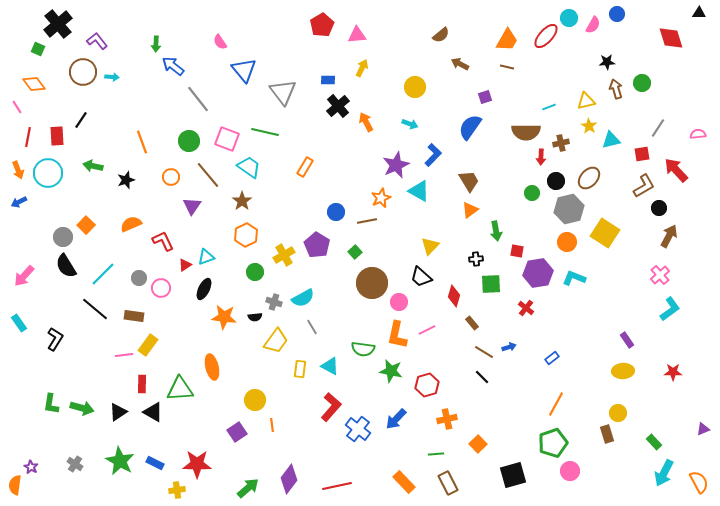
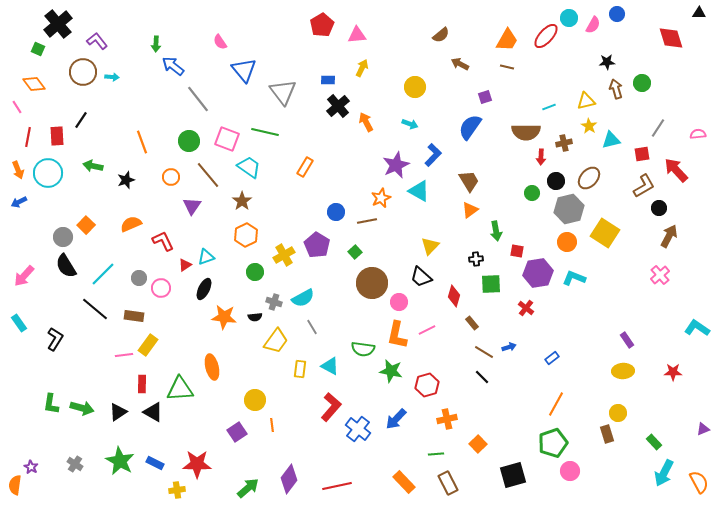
brown cross at (561, 143): moved 3 px right
cyan L-shape at (670, 309): moved 27 px right, 19 px down; rotated 110 degrees counterclockwise
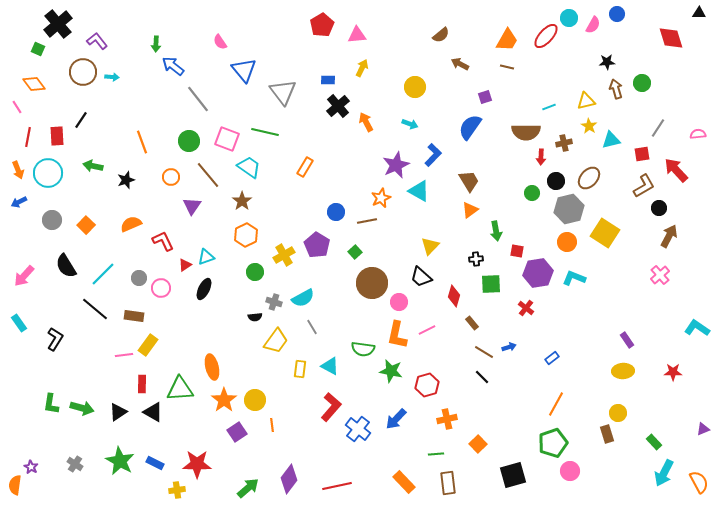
gray circle at (63, 237): moved 11 px left, 17 px up
orange star at (224, 317): moved 83 px down; rotated 30 degrees clockwise
brown rectangle at (448, 483): rotated 20 degrees clockwise
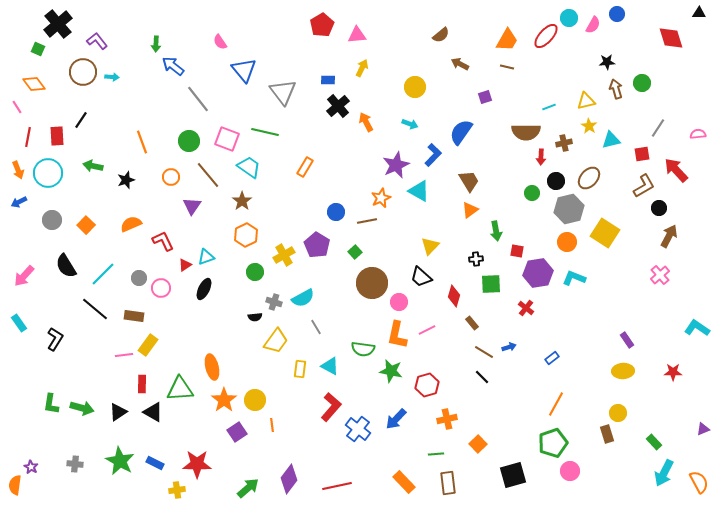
blue semicircle at (470, 127): moved 9 px left, 5 px down
gray line at (312, 327): moved 4 px right
gray cross at (75, 464): rotated 28 degrees counterclockwise
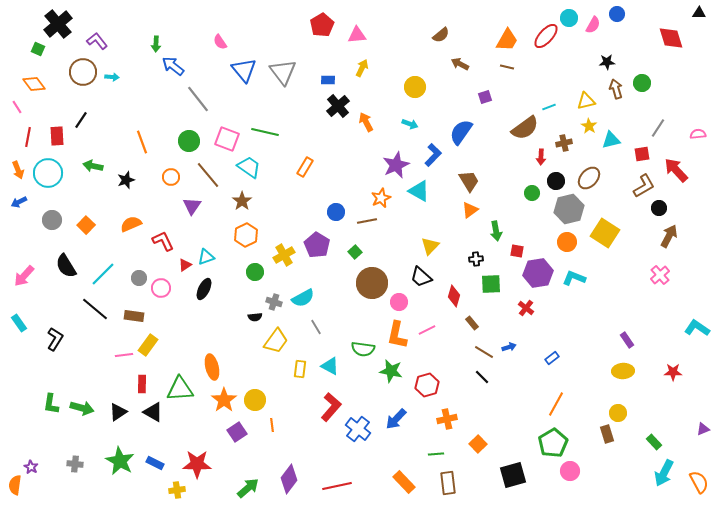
gray triangle at (283, 92): moved 20 px up
brown semicircle at (526, 132): moved 1 px left, 4 px up; rotated 36 degrees counterclockwise
green pentagon at (553, 443): rotated 12 degrees counterclockwise
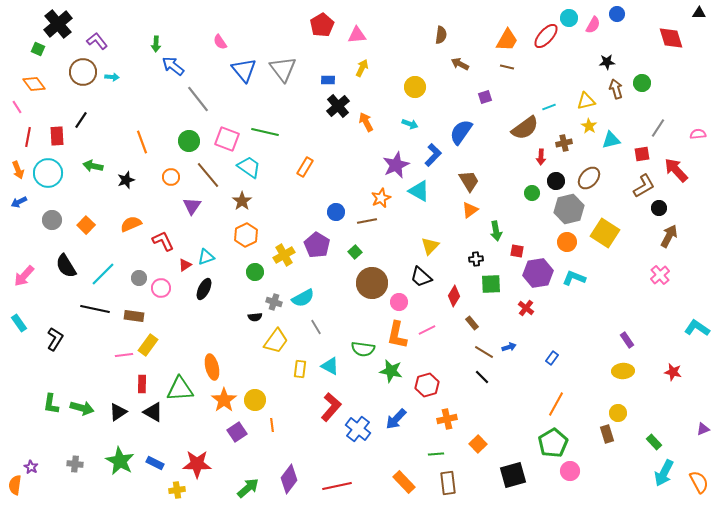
brown semicircle at (441, 35): rotated 42 degrees counterclockwise
gray triangle at (283, 72): moved 3 px up
red diamond at (454, 296): rotated 15 degrees clockwise
black line at (95, 309): rotated 28 degrees counterclockwise
blue rectangle at (552, 358): rotated 16 degrees counterclockwise
red star at (673, 372): rotated 12 degrees clockwise
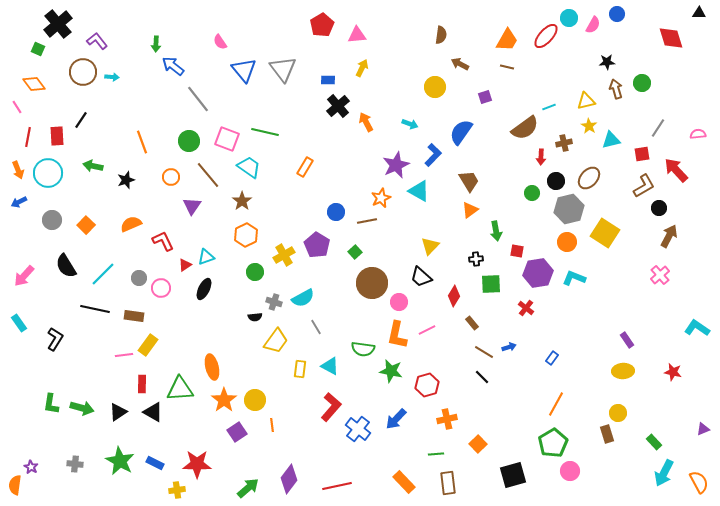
yellow circle at (415, 87): moved 20 px right
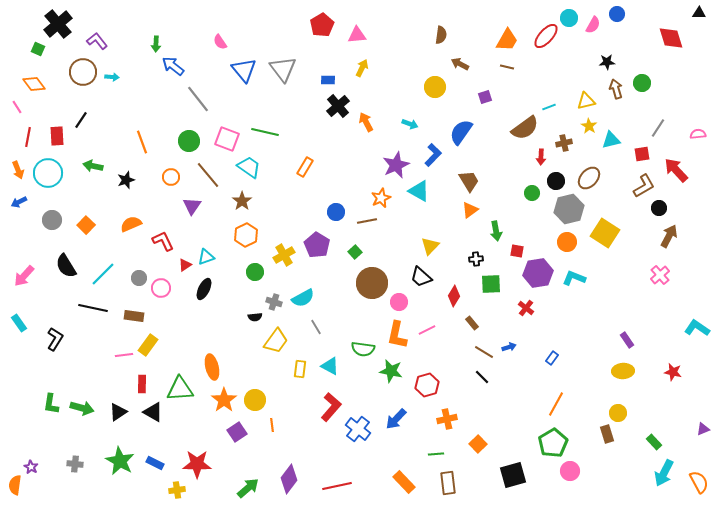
black line at (95, 309): moved 2 px left, 1 px up
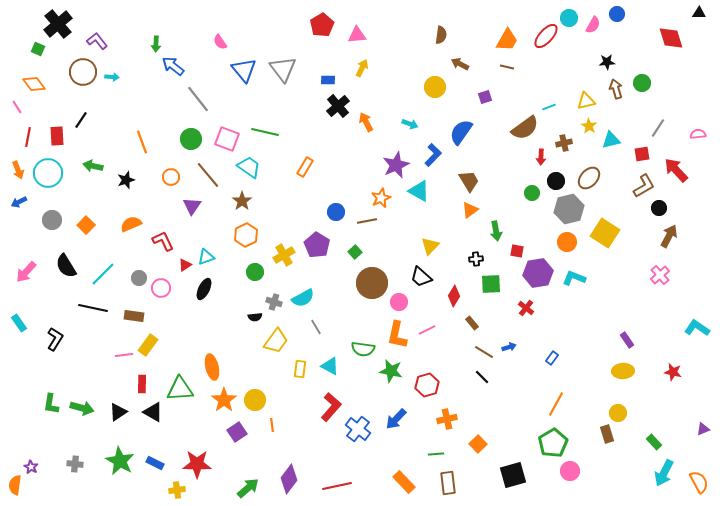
green circle at (189, 141): moved 2 px right, 2 px up
pink arrow at (24, 276): moved 2 px right, 4 px up
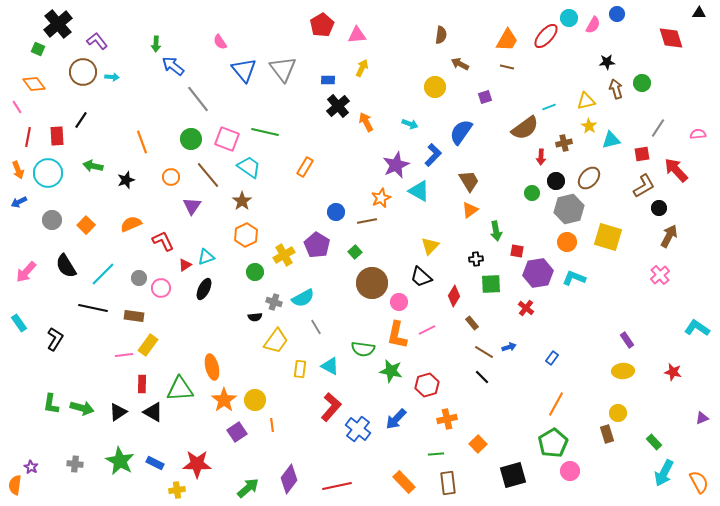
yellow square at (605, 233): moved 3 px right, 4 px down; rotated 16 degrees counterclockwise
purple triangle at (703, 429): moved 1 px left, 11 px up
